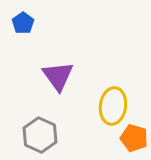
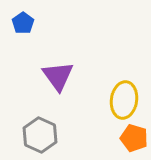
yellow ellipse: moved 11 px right, 6 px up
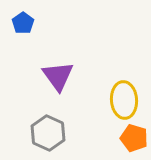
yellow ellipse: rotated 12 degrees counterclockwise
gray hexagon: moved 8 px right, 2 px up
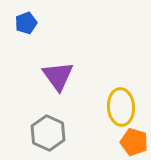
blue pentagon: moved 3 px right; rotated 15 degrees clockwise
yellow ellipse: moved 3 px left, 7 px down
orange pentagon: moved 4 px down
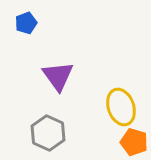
yellow ellipse: rotated 15 degrees counterclockwise
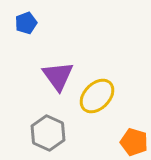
yellow ellipse: moved 24 px left, 11 px up; rotated 63 degrees clockwise
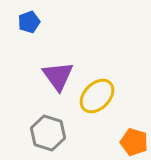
blue pentagon: moved 3 px right, 1 px up
gray hexagon: rotated 8 degrees counterclockwise
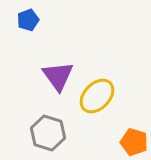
blue pentagon: moved 1 px left, 2 px up
